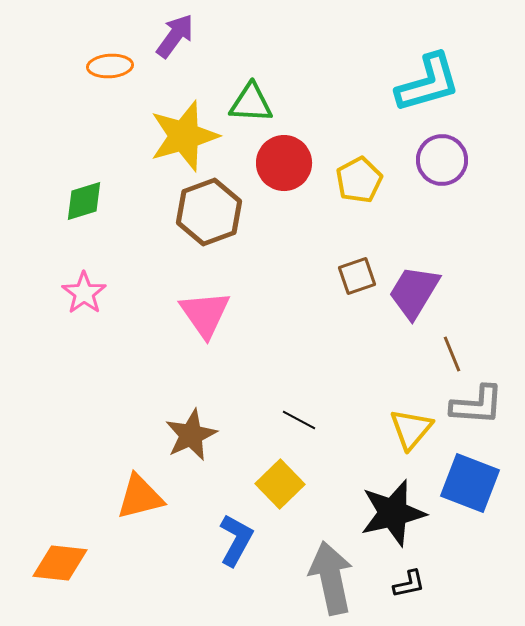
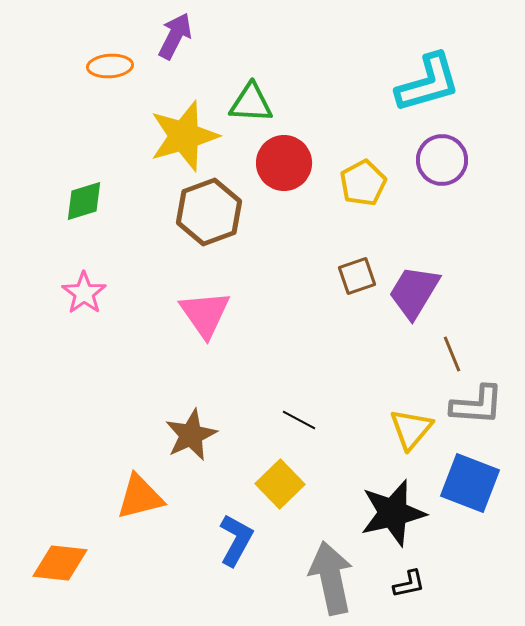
purple arrow: rotated 9 degrees counterclockwise
yellow pentagon: moved 4 px right, 3 px down
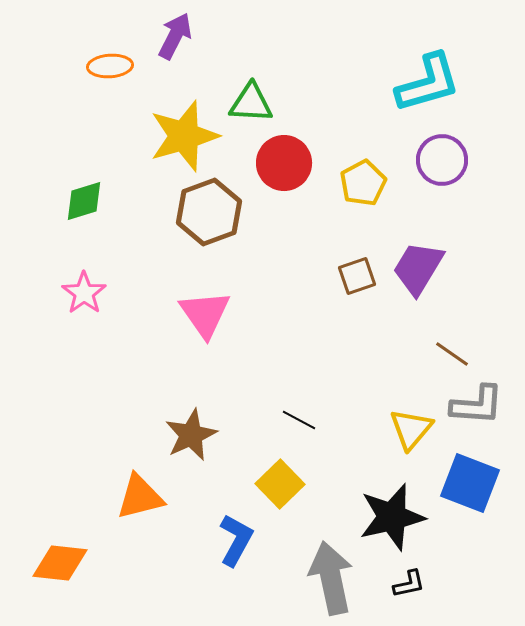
purple trapezoid: moved 4 px right, 24 px up
brown line: rotated 33 degrees counterclockwise
black star: moved 1 px left, 4 px down
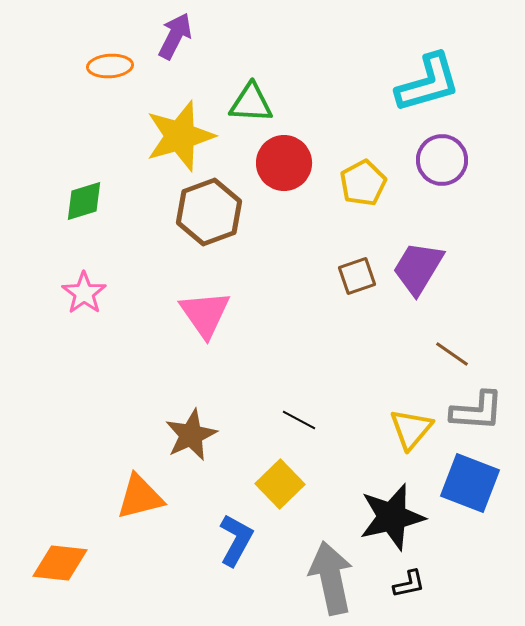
yellow star: moved 4 px left
gray L-shape: moved 6 px down
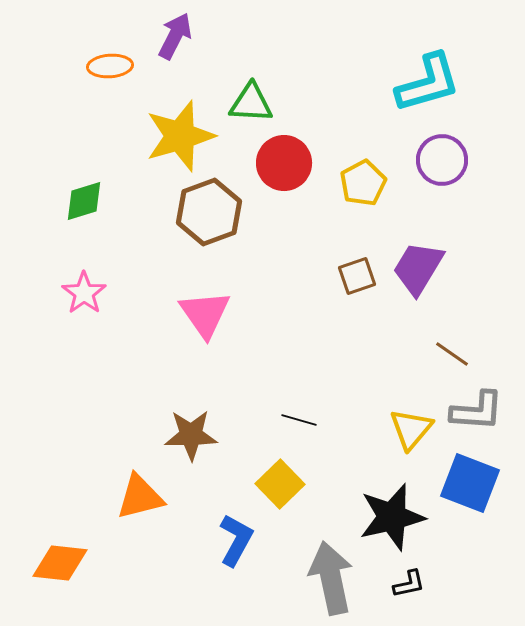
black line: rotated 12 degrees counterclockwise
brown star: rotated 24 degrees clockwise
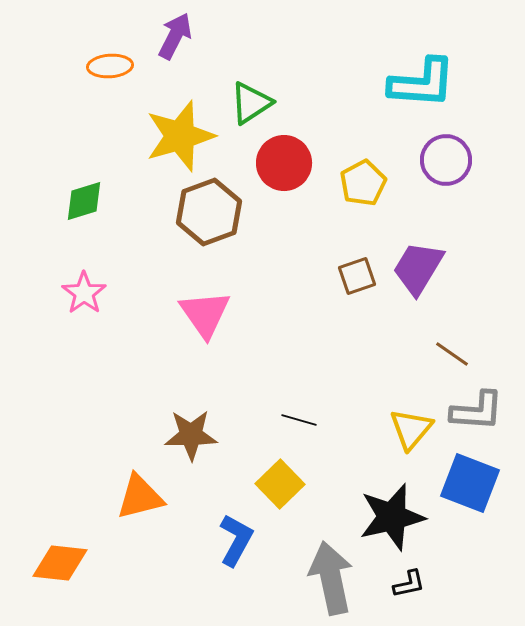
cyan L-shape: moved 6 px left; rotated 20 degrees clockwise
green triangle: rotated 36 degrees counterclockwise
purple circle: moved 4 px right
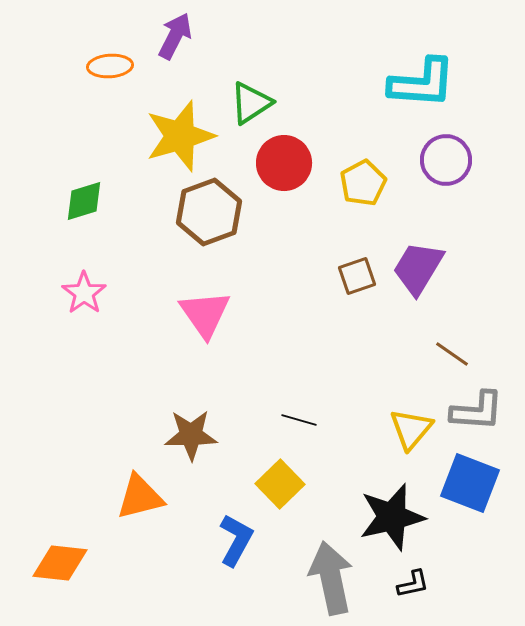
black L-shape: moved 4 px right
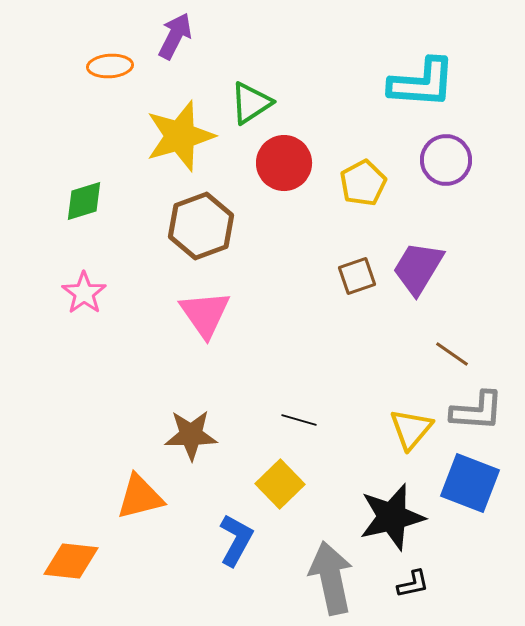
brown hexagon: moved 8 px left, 14 px down
orange diamond: moved 11 px right, 2 px up
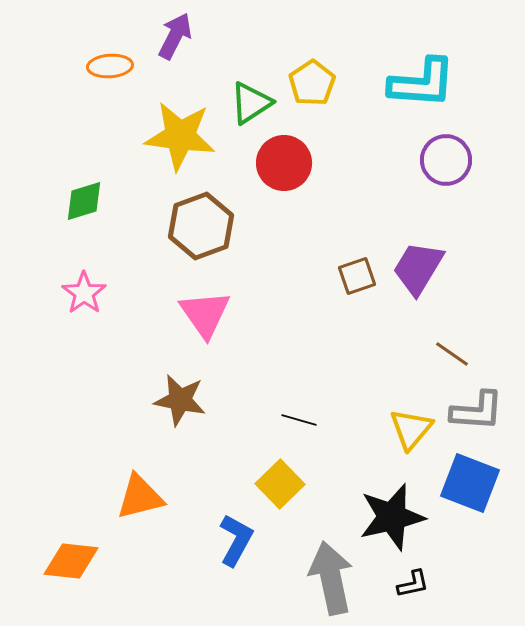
yellow star: rotated 24 degrees clockwise
yellow pentagon: moved 51 px left, 100 px up; rotated 6 degrees counterclockwise
brown star: moved 11 px left, 35 px up; rotated 12 degrees clockwise
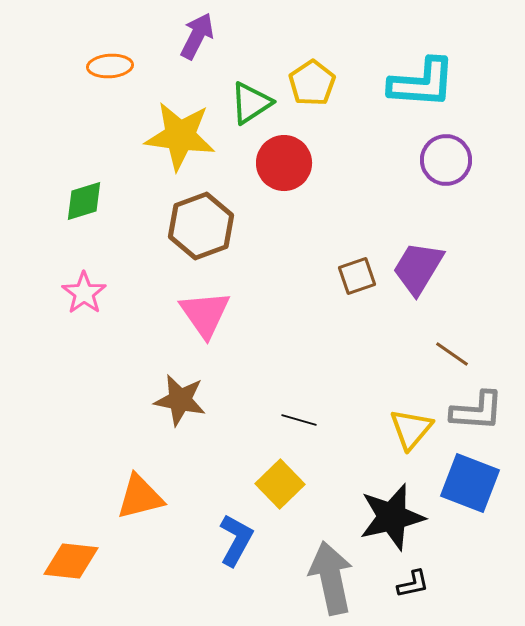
purple arrow: moved 22 px right
